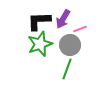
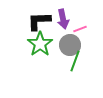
purple arrow: rotated 42 degrees counterclockwise
green star: rotated 15 degrees counterclockwise
green line: moved 8 px right, 8 px up
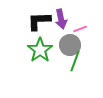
purple arrow: moved 2 px left
green star: moved 6 px down
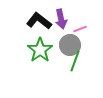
black L-shape: rotated 40 degrees clockwise
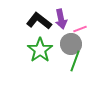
gray circle: moved 1 px right, 1 px up
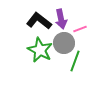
gray circle: moved 7 px left, 1 px up
green star: rotated 10 degrees counterclockwise
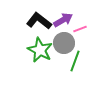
purple arrow: moved 2 px right, 1 px down; rotated 108 degrees counterclockwise
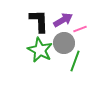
black L-shape: rotated 50 degrees clockwise
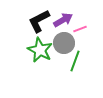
black L-shape: rotated 115 degrees counterclockwise
